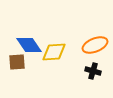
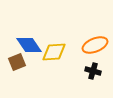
brown square: rotated 18 degrees counterclockwise
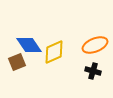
yellow diamond: rotated 20 degrees counterclockwise
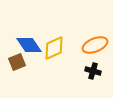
yellow diamond: moved 4 px up
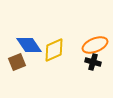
yellow diamond: moved 2 px down
black cross: moved 9 px up
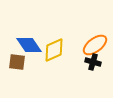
orange ellipse: rotated 15 degrees counterclockwise
brown square: rotated 30 degrees clockwise
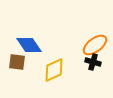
yellow diamond: moved 20 px down
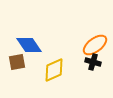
brown square: rotated 18 degrees counterclockwise
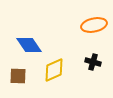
orange ellipse: moved 1 px left, 20 px up; rotated 25 degrees clockwise
brown square: moved 1 px right, 14 px down; rotated 12 degrees clockwise
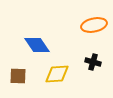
blue diamond: moved 8 px right
yellow diamond: moved 3 px right, 4 px down; rotated 20 degrees clockwise
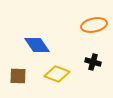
yellow diamond: rotated 25 degrees clockwise
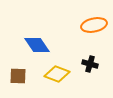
black cross: moved 3 px left, 2 px down
